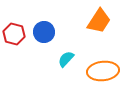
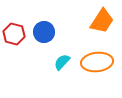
orange trapezoid: moved 3 px right
cyan semicircle: moved 4 px left, 3 px down
orange ellipse: moved 6 px left, 9 px up
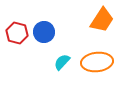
orange trapezoid: moved 1 px up
red hexagon: moved 3 px right, 1 px up
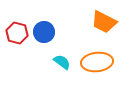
orange trapezoid: moved 2 px right, 2 px down; rotated 84 degrees clockwise
cyan semicircle: rotated 84 degrees clockwise
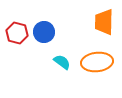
orange trapezoid: rotated 64 degrees clockwise
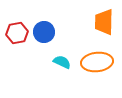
red hexagon: rotated 25 degrees counterclockwise
cyan semicircle: rotated 12 degrees counterclockwise
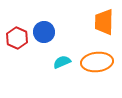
red hexagon: moved 5 px down; rotated 25 degrees counterclockwise
cyan semicircle: rotated 48 degrees counterclockwise
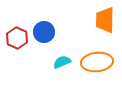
orange trapezoid: moved 1 px right, 2 px up
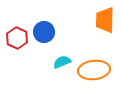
orange ellipse: moved 3 px left, 8 px down
